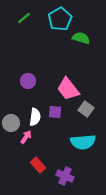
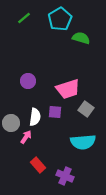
pink trapezoid: rotated 70 degrees counterclockwise
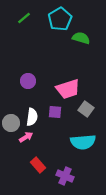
white semicircle: moved 3 px left
pink arrow: rotated 24 degrees clockwise
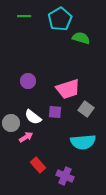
green line: moved 2 px up; rotated 40 degrees clockwise
white semicircle: moved 1 px right; rotated 120 degrees clockwise
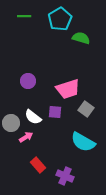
cyan semicircle: rotated 35 degrees clockwise
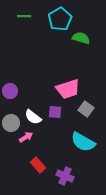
purple circle: moved 18 px left, 10 px down
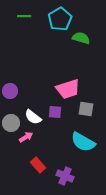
gray square: rotated 28 degrees counterclockwise
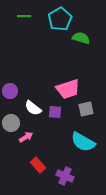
gray square: rotated 21 degrees counterclockwise
white semicircle: moved 9 px up
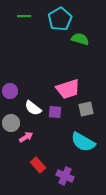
green semicircle: moved 1 px left, 1 px down
